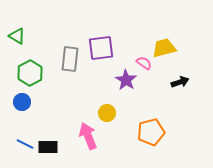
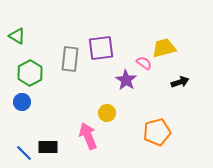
orange pentagon: moved 6 px right
blue line: moved 1 px left, 9 px down; rotated 18 degrees clockwise
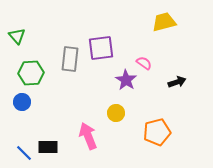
green triangle: rotated 18 degrees clockwise
yellow trapezoid: moved 26 px up
green hexagon: moved 1 px right; rotated 25 degrees clockwise
black arrow: moved 3 px left
yellow circle: moved 9 px right
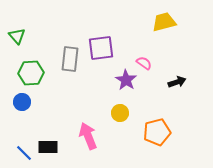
yellow circle: moved 4 px right
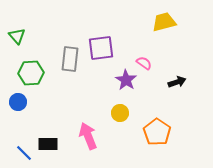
blue circle: moved 4 px left
orange pentagon: rotated 24 degrees counterclockwise
black rectangle: moved 3 px up
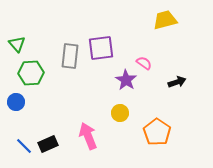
yellow trapezoid: moved 1 px right, 2 px up
green triangle: moved 8 px down
gray rectangle: moved 3 px up
blue circle: moved 2 px left
black rectangle: rotated 24 degrees counterclockwise
blue line: moved 7 px up
